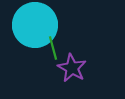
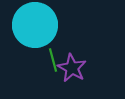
green line: moved 12 px down
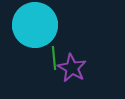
green line: moved 1 px right, 2 px up; rotated 10 degrees clockwise
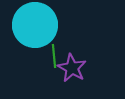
green line: moved 2 px up
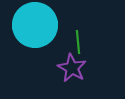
green line: moved 24 px right, 14 px up
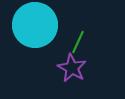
green line: rotated 30 degrees clockwise
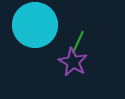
purple star: moved 1 px right, 6 px up
